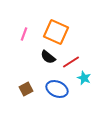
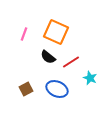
cyan star: moved 6 px right
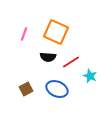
black semicircle: rotated 35 degrees counterclockwise
cyan star: moved 2 px up
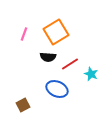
orange square: rotated 35 degrees clockwise
red line: moved 1 px left, 2 px down
cyan star: moved 1 px right, 2 px up
brown square: moved 3 px left, 16 px down
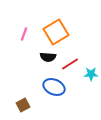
cyan star: rotated 24 degrees counterclockwise
blue ellipse: moved 3 px left, 2 px up
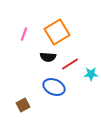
orange square: moved 1 px right
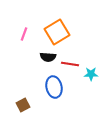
red line: rotated 42 degrees clockwise
blue ellipse: rotated 55 degrees clockwise
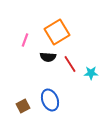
pink line: moved 1 px right, 6 px down
red line: rotated 48 degrees clockwise
cyan star: moved 1 px up
blue ellipse: moved 4 px left, 13 px down; rotated 10 degrees counterclockwise
brown square: moved 1 px down
